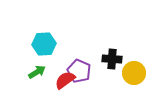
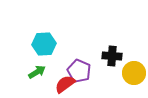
black cross: moved 3 px up
red semicircle: moved 4 px down
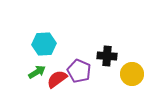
black cross: moved 5 px left
yellow circle: moved 2 px left, 1 px down
red semicircle: moved 8 px left, 5 px up
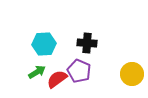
black cross: moved 20 px left, 13 px up
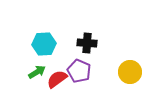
yellow circle: moved 2 px left, 2 px up
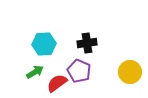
black cross: rotated 12 degrees counterclockwise
green arrow: moved 2 px left
red semicircle: moved 4 px down
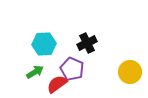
black cross: rotated 18 degrees counterclockwise
purple pentagon: moved 7 px left, 2 px up
red semicircle: moved 1 px down
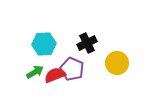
yellow circle: moved 13 px left, 9 px up
red semicircle: moved 2 px left, 9 px up; rotated 15 degrees clockwise
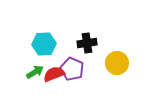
black cross: rotated 18 degrees clockwise
red semicircle: moved 1 px left, 1 px up
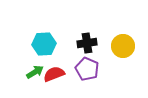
yellow circle: moved 6 px right, 17 px up
purple pentagon: moved 15 px right
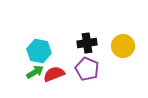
cyan hexagon: moved 5 px left, 7 px down; rotated 15 degrees clockwise
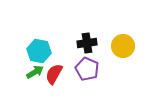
red semicircle: rotated 40 degrees counterclockwise
